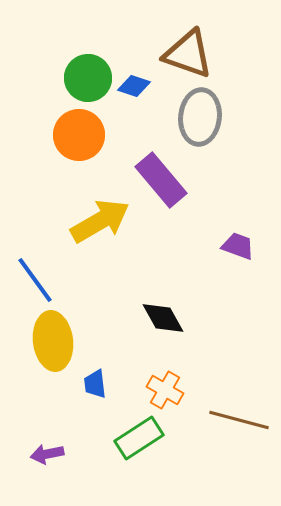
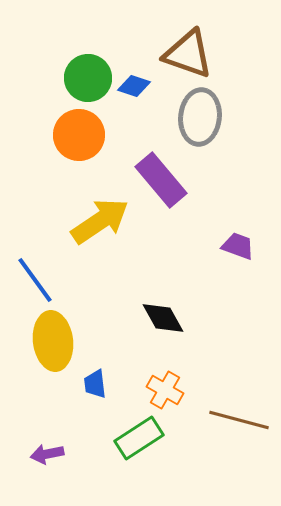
yellow arrow: rotated 4 degrees counterclockwise
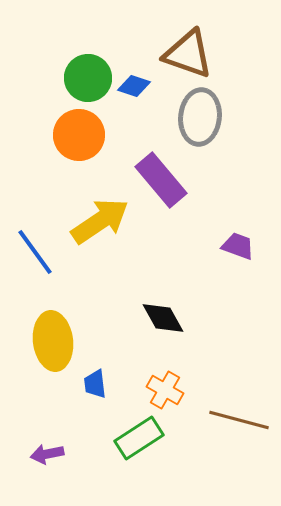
blue line: moved 28 px up
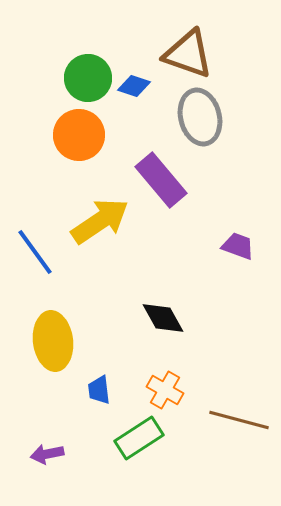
gray ellipse: rotated 20 degrees counterclockwise
blue trapezoid: moved 4 px right, 6 px down
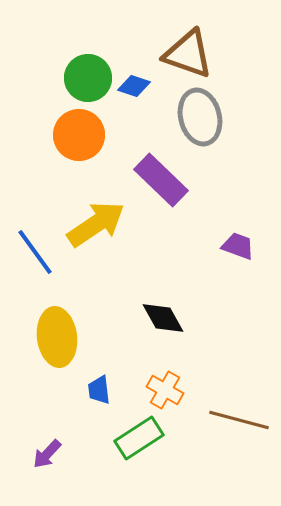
purple rectangle: rotated 6 degrees counterclockwise
yellow arrow: moved 4 px left, 3 px down
yellow ellipse: moved 4 px right, 4 px up
purple arrow: rotated 36 degrees counterclockwise
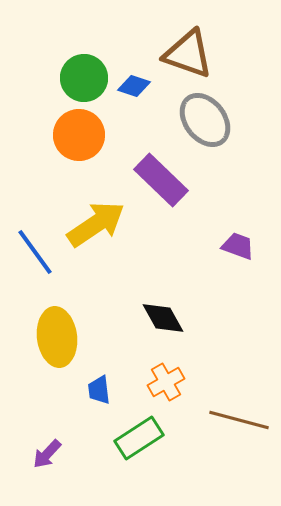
green circle: moved 4 px left
gray ellipse: moved 5 px right, 3 px down; rotated 24 degrees counterclockwise
orange cross: moved 1 px right, 8 px up; rotated 30 degrees clockwise
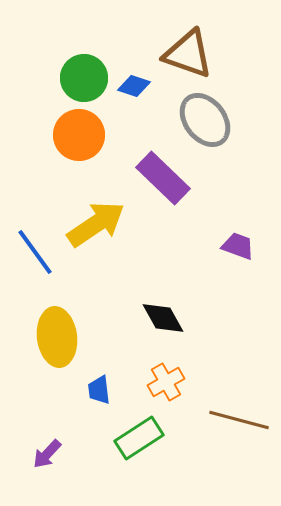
purple rectangle: moved 2 px right, 2 px up
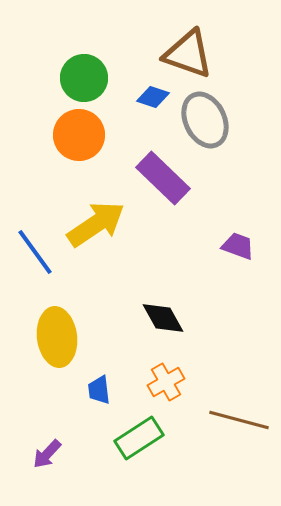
blue diamond: moved 19 px right, 11 px down
gray ellipse: rotated 12 degrees clockwise
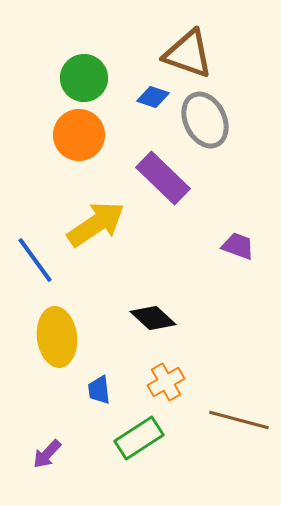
blue line: moved 8 px down
black diamond: moved 10 px left; rotated 18 degrees counterclockwise
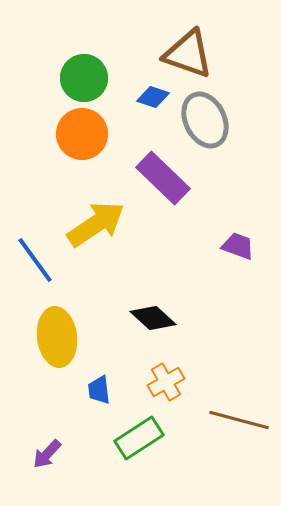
orange circle: moved 3 px right, 1 px up
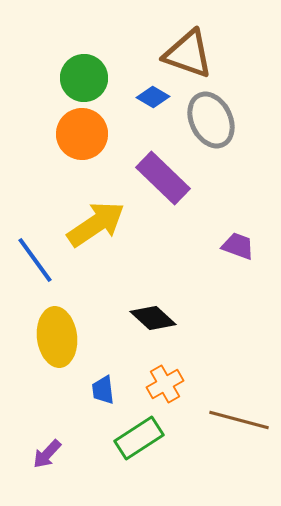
blue diamond: rotated 12 degrees clockwise
gray ellipse: moved 6 px right
orange cross: moved 1 px left, 2 px down
blue trapezoid: moved 4 px right
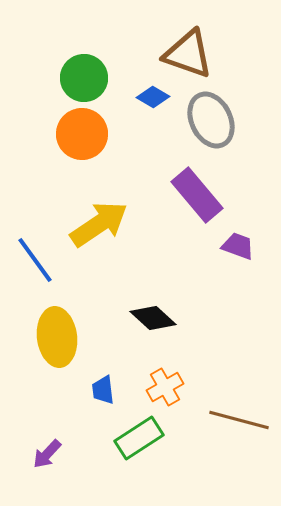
purple rectangle: moved 34 px right, 17 px down; rotated 6 degrees clockwise
yellow arrow: moved 3 px right
orange cross: moved 3 px down
